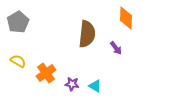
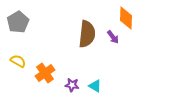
purple arrow: moved 3 px left, 11 px up
orange cross: moved 1 px left
purple star: moved 1 px down
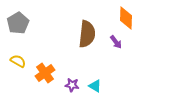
gray pentagon: moved 1 px down
purple arrow: moved 3 px right, 5 px down
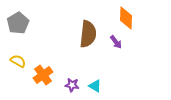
brown semicircle: moved 1 px right
orange cross: moved 2 px left, 2 px down
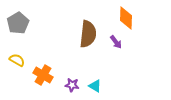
yellow semicircle: moved 1 px left, 1 px up
orange cross: rotated 24 degrees counterclockwise
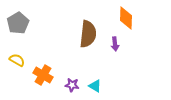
purple arrow: moved 1 px left, 2 px down; rotated 32 degrees clockwise
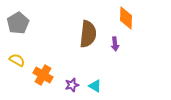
purple star: rotated 24 degrees counterclockwise
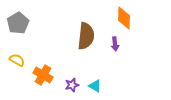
orange diamond: moved 2 px left
brown semicircle: moved 2 px left, 2 px down
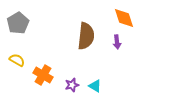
orange diamond: rotated 20 degrees counterclockwise
purple arrow: moved 2 px right, 2 px up
